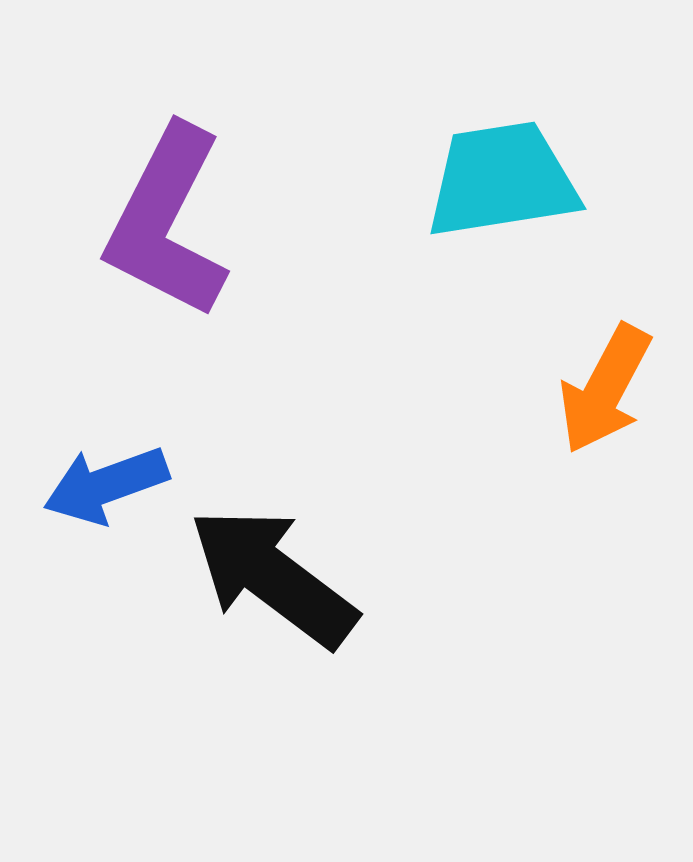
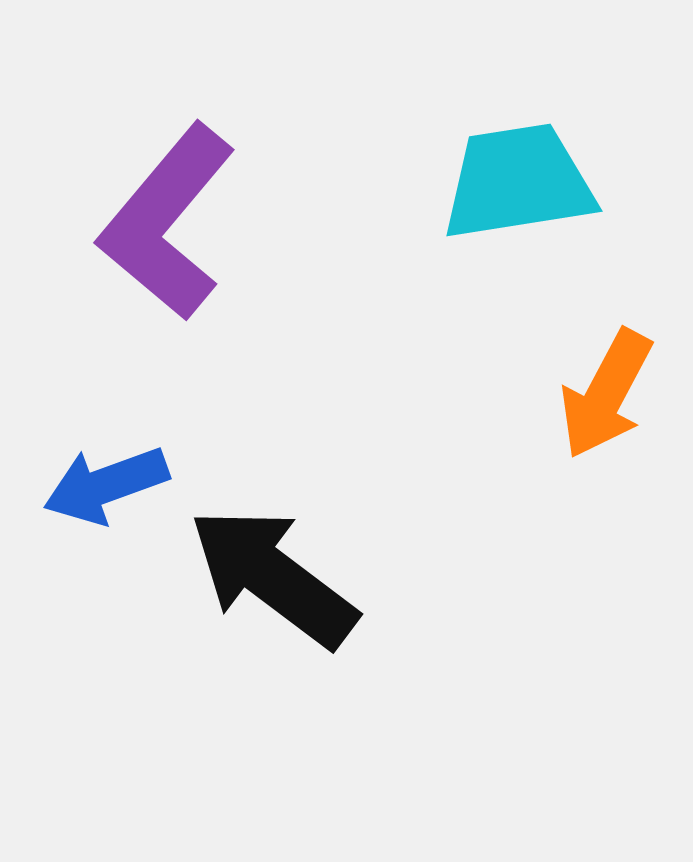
cyan trapezoid: moved 16 px right, 2 px down
purple L-shape: rotated 13 degrees clockwise
orange arrow: moved 1 px right, 5 px down
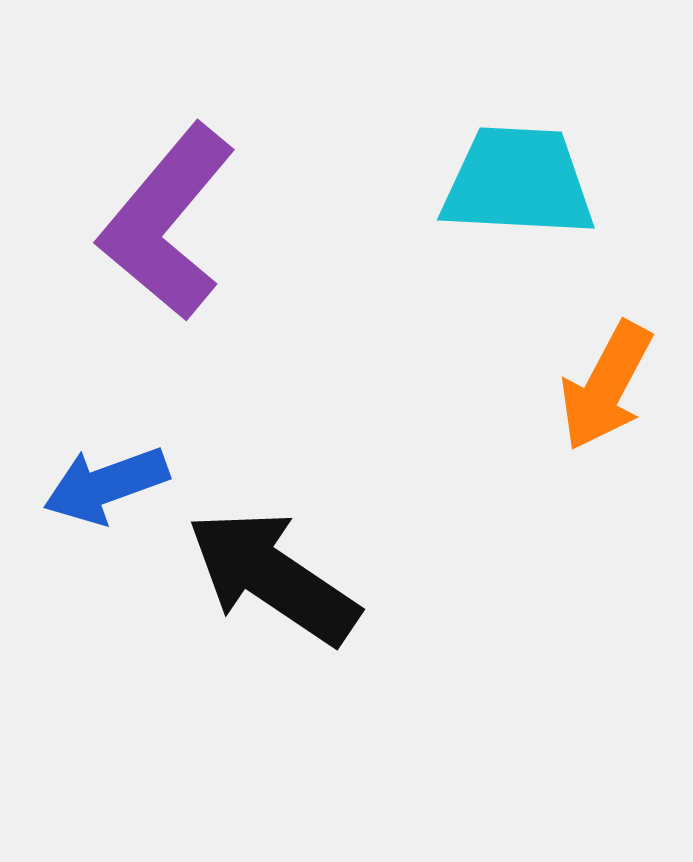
cyan trapezoid: rotated 12 degrees clockwise
orange arrow: moved 8 px up
black arrow: rotated 3 degrees counterclockwise
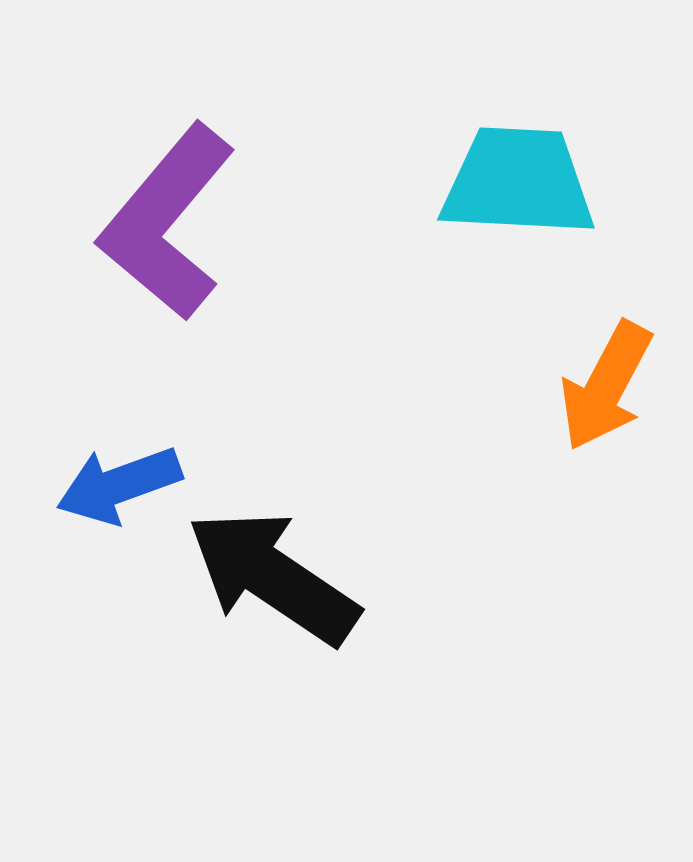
blue arrow: moved 13 px right
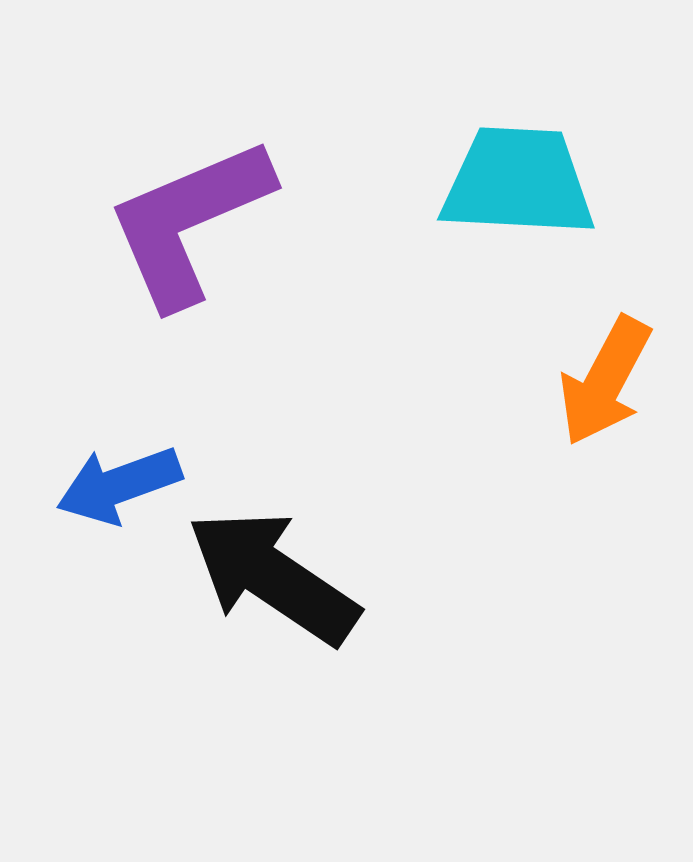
purple L-shape: moved 22 px right; rotated 27 degrees clockwise
orange arrow: moved 1 px left, 5 px up
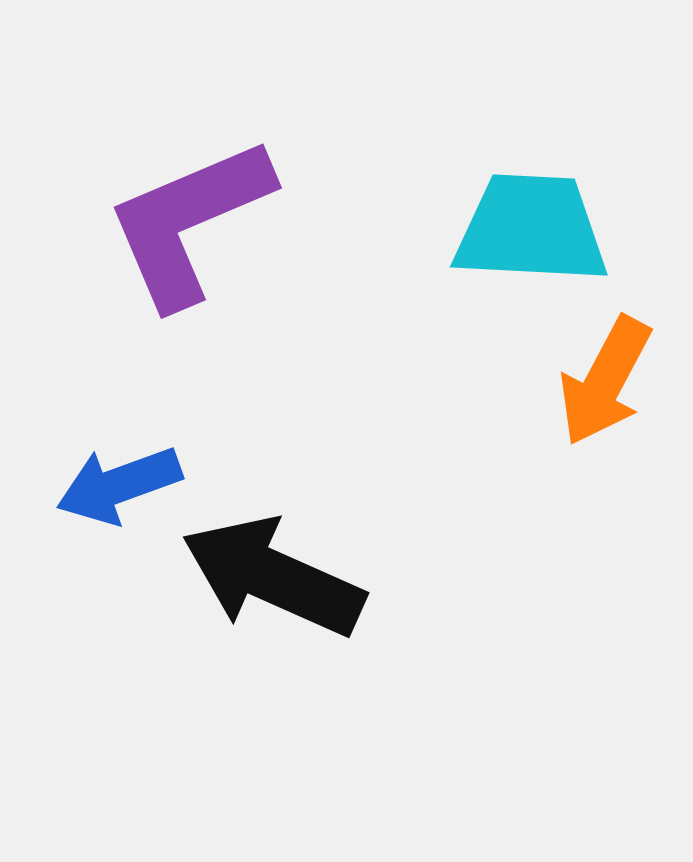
cyan trapezoid: moved 13 px right, 47 px down
black arrow: rotated 10 degrees counterclockwise
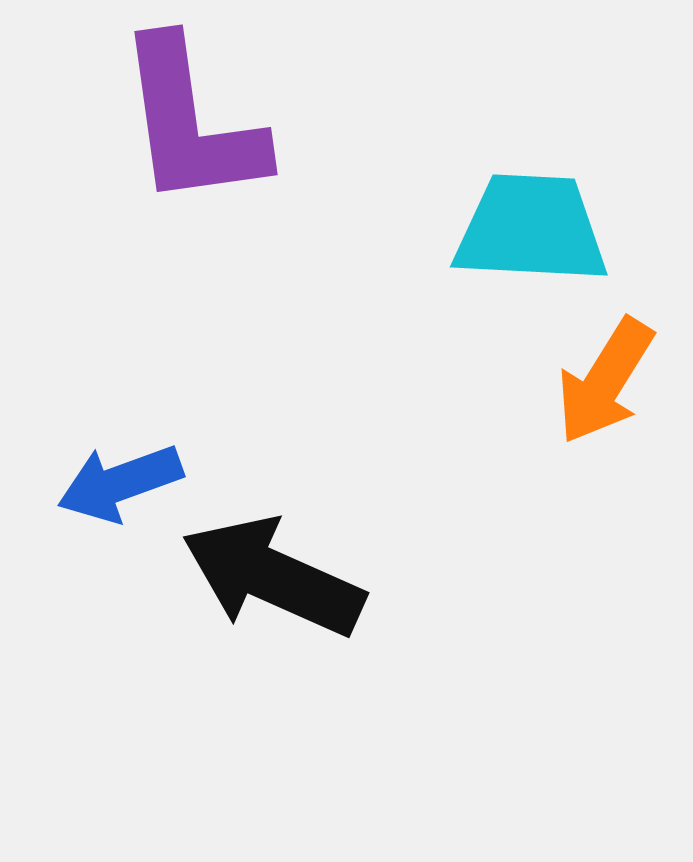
purple L-shape: moved 2 px right, 99 px up; rotated 75 degrees counterclockwise
orange arrow: rotated 4 degrees clockwise
blue arrow: moved 1 px right, 2 px up
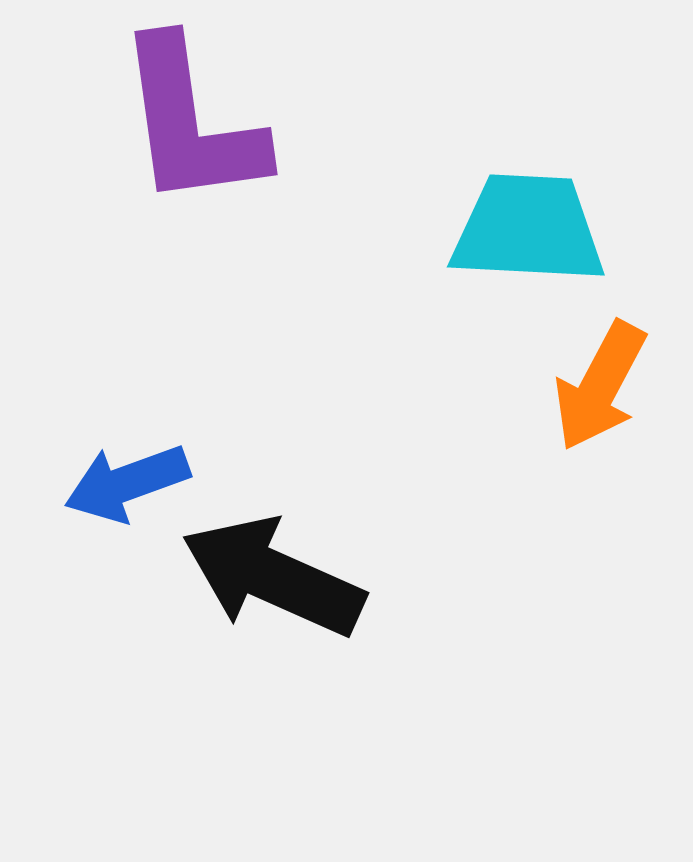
cyan trapezoid: moved 3 px left
orange arrow: moved 5 px left, 5 px down; rotated 4 degrees counterclockwise
blue arrow: moved 7 px right
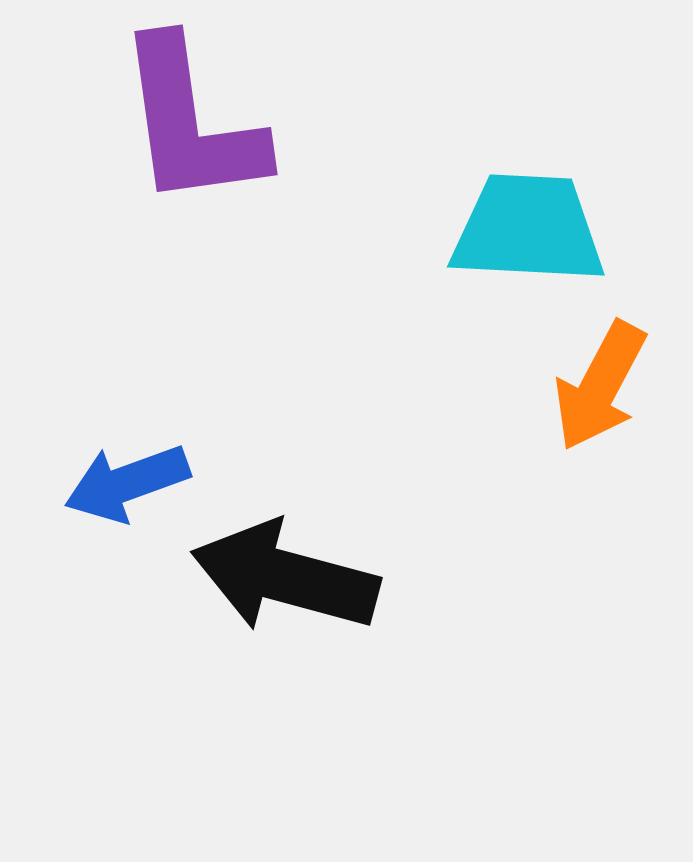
black arrow: moved 12 px right; rotated 9 degrees counterclockwise
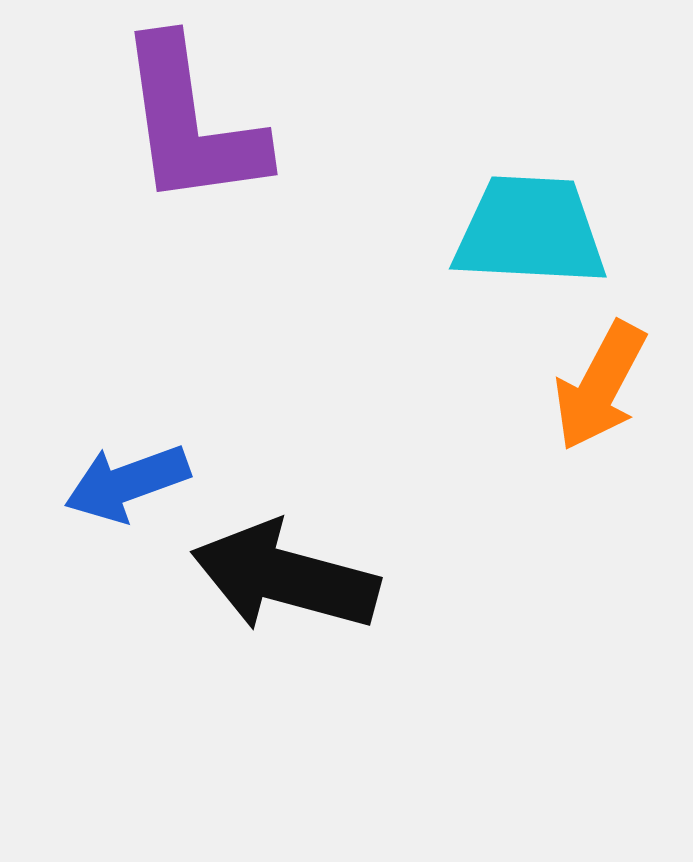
cyan trapezoid: moved 2 px right, 2 px down
